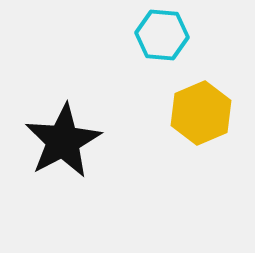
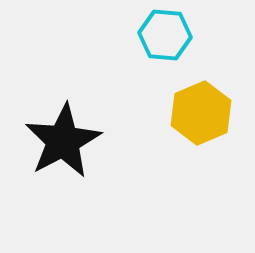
cyan hexagon: moved 3 px right
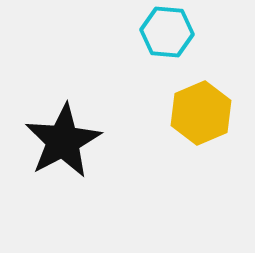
cyan hexagon: moved 2 px right, 3 px up
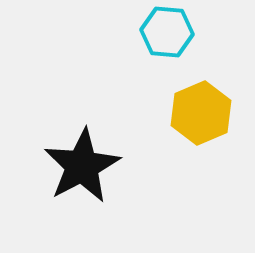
black star: moved 19 px right, 25 px down
